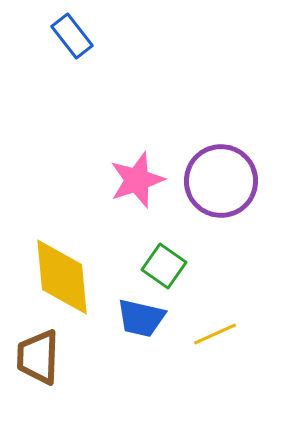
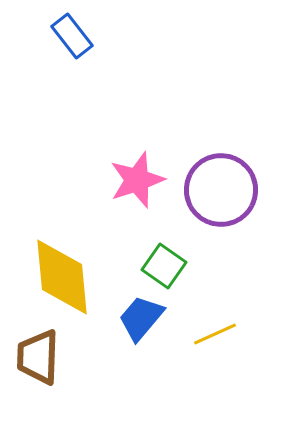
purple circle: moved 9 px down
blue trapezoid: rotated 117 degrees clockwise
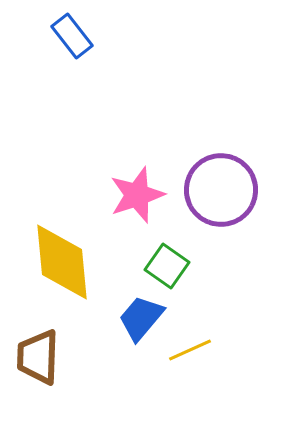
pink star: moved 15 px down
green square: moved 3 px right
yellow diamond: moved 15 px up
yellow line: moved 25 px left, 16 px down
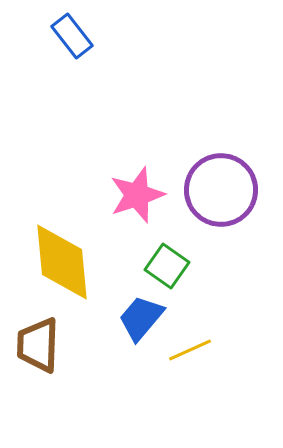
brown trapezoid: moved 12 px up
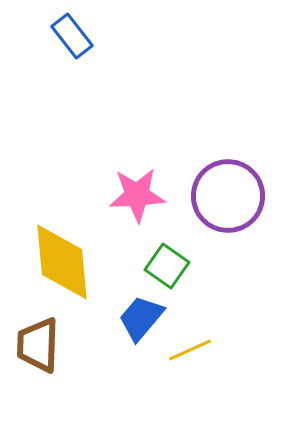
purple circle: moved 7 px right, 6 px down
pink star: rotated 16 degrees clockwise
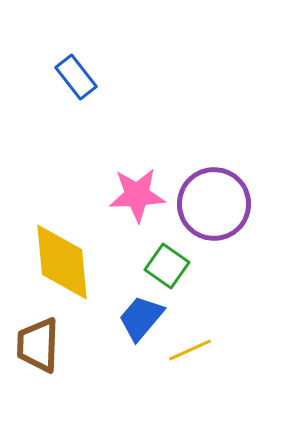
blue rectangle: moved 4 px right, 41 px down
purple circle: moved 14 px left, 8 px down
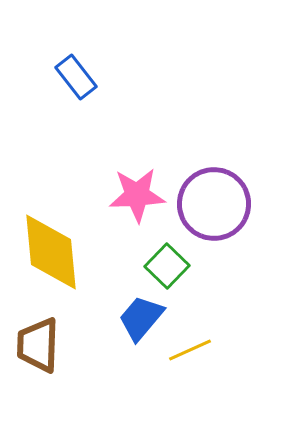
yellow diamond: moved 11 px left, 10 px up
green square: rotated 9 degrees clockwise
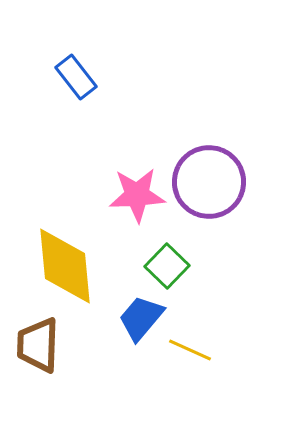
purple circle: moved 5 px left, 22 px up
yellow diamond: moved 14 px right, 14 px down
yellow line: rotated 48 degrees clockwise
